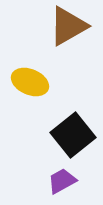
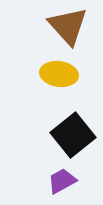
brown triangle: rotated 42 degrees counterclockwise
yellow ellipse: moved 29 px right, 8 px up; rotated 15 degrees counterclockwise
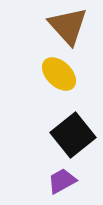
yellow ellipse: rotated 36 degrees clockwise
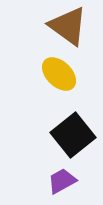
brown triangle: rotated 12 degrees counterclockwise
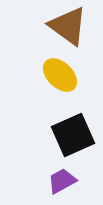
yellow ellipse: moved 1 px right, 1 px down
black square: rotated 15 degrees clockwise
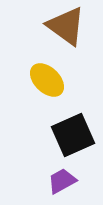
brown triangle: moved 2 px left
yellow ellipse: moved 13 px left, 5 px down
